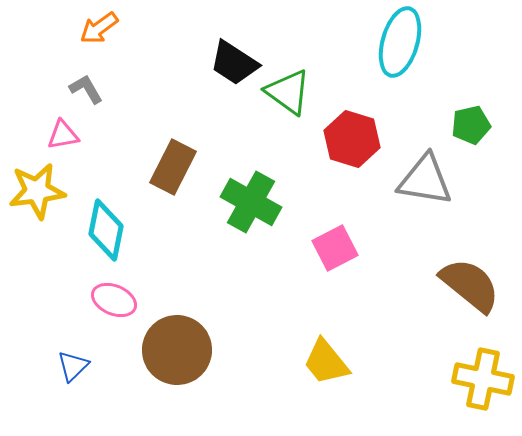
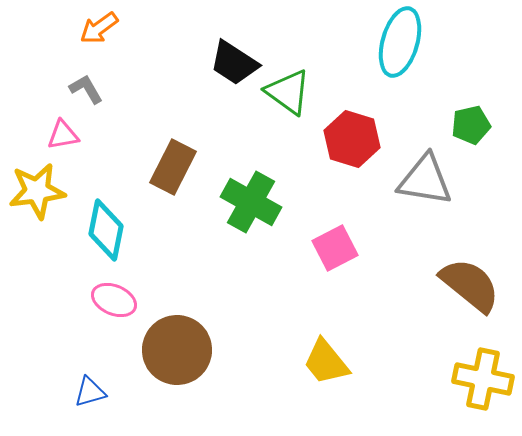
blue triangle: moved 17 px right, 26 px down; rotated 28 degrees clockwise
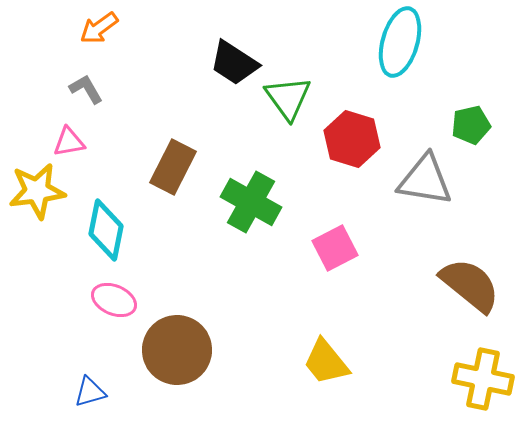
green triangle: moved 6 px down; rotated 18 degrees clockwise
pink triangle: moved 6 px right, 7 px down
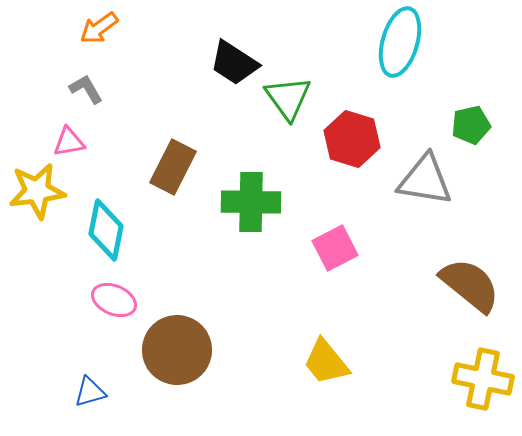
green cross: rotated 28 degrees counterclockwise
